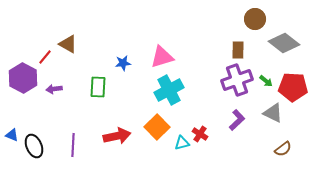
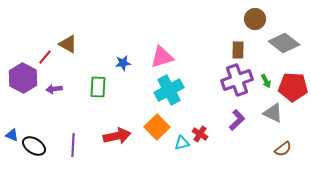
green arrow: rotated 24 degrees clockwise
black ellipse: rotated 35 degrees counterclockwise
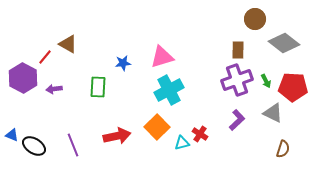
purple line: rotated 25 degrees counterclockwise
brown semicircle: rotated 36 degrees counterclockwise
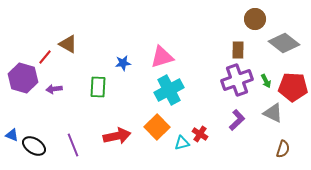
purple hexagon: rotated 12 degrees counterclockwise
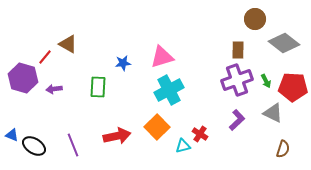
cyan triangle: moved 1 px right, 3 px down
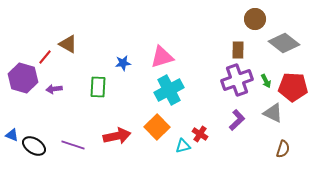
purple line: rotated 50 degrees counterclockwise
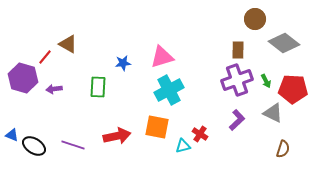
red pentagon: moved 2 px down
orange square: rotated 35 degrees counterclockwise
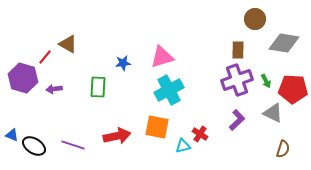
gray diamond: rotated 28 degrees counterclockwise
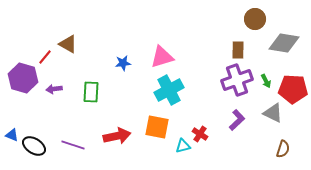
green rectangle: moved 7 px left, 5 px down
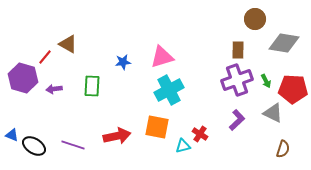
blue star: moved 1 px up
green rectangle: moved 1 px right, 6 px up
